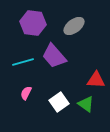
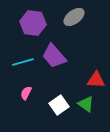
gray ellipse: moved 9 px up
white square: moved 3 px down
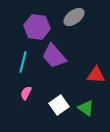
purple hexagon: moved 4 px right, 4 px down
cyan line: rotated 60 degrees counterclockwise
red triangle: moved 5 px up
green triangle: moved 4 px down
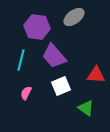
cyan line: moved 2 px left, 2 px up
white square: moved 2 px right, 19 px up; rotated 12 degrees clockwise
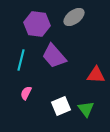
purple hexagon: moved 3 px up
white square: moved 20 px down
green triangle: moved 1 px down; rotated 18 degrees clockwise
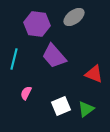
cyan line: moved 7 px left, 1 px up
red triangle: moved 2 px left, 1 px up; rotated 18 degrees clockwise
green triangle: rotated 30 degrees clockwise
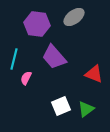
purple trapezoid: moved 1 px down
pink semicircle: moved 15 px up
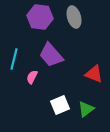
gray ellipse: rotated 70 degrees counterclockwise
purple hexagon: moved 3 px right, 7 px up
purple trapezoid: moved 3 px left, 2 px up
pink semicircle: moved 6 px right, 1 px up
white square: moved 1 px left, 1 px up
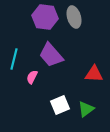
purple hexagon: moved 5 px right
red triangle: rotated 18 degrees counterclockwise
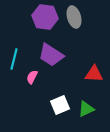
purple trapezoid: rotated 16 degrees counterclockwise
green triangle: rotated 12 degrees clockwise
